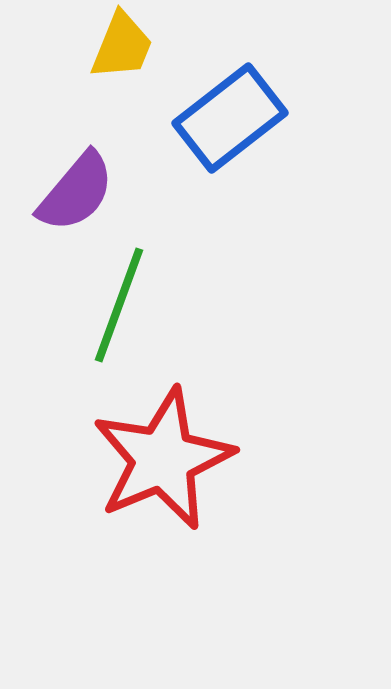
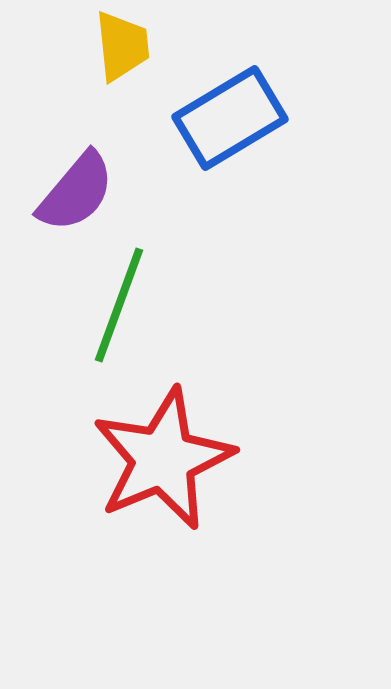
yellow trapezoid: rotated 28 degrees counterclockwise
blue rectangle: rotated 7 degrees clockwise
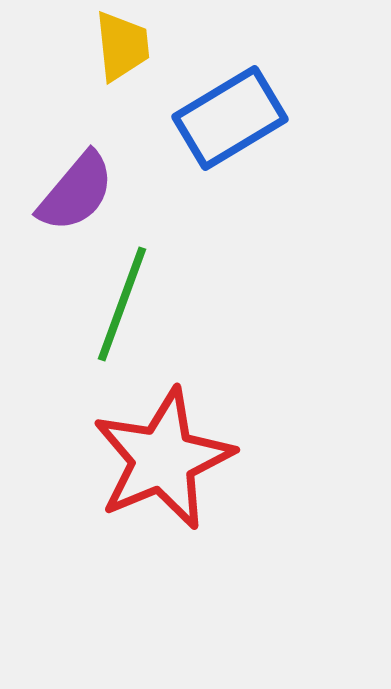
green line: moved 3 px right, 1 px up
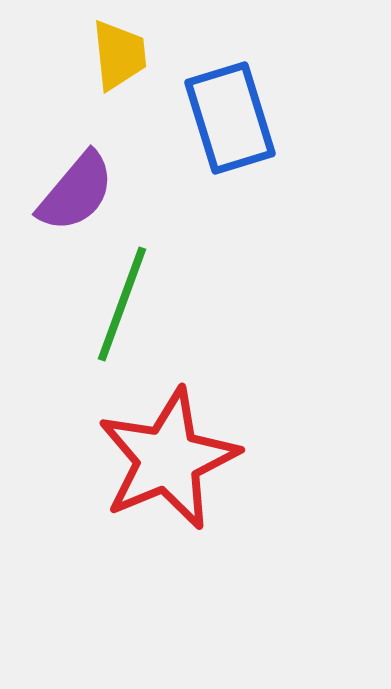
yellow trapezoid: moved 3 px left, 9 px down
blue rectangle: rotated 76 degrees counterclockwise
red star: moved 5 px right
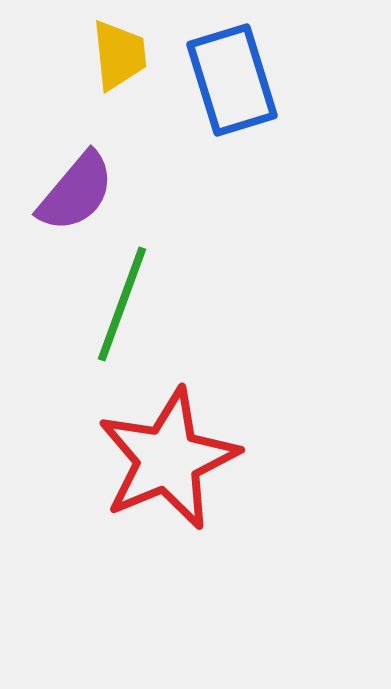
blue rectangle: moved 2 px right, 38 px up
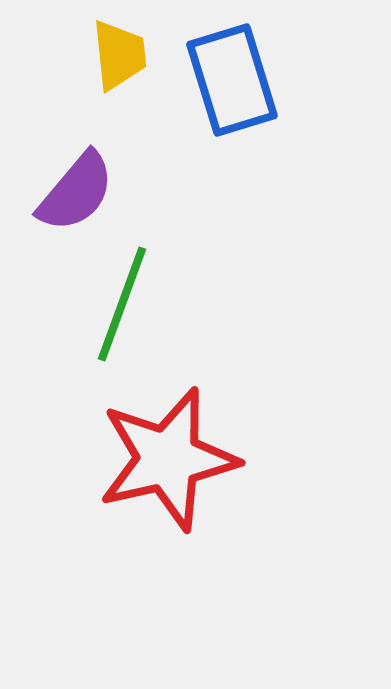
red star: rotated 10 degrees clockwise
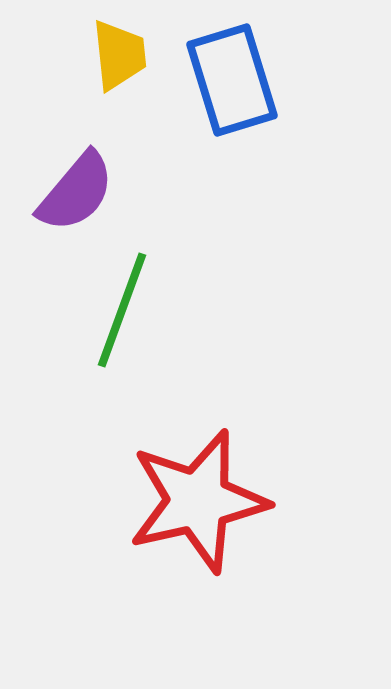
green line: moved 6 px down
red star: moved 30 px right, 42 px down
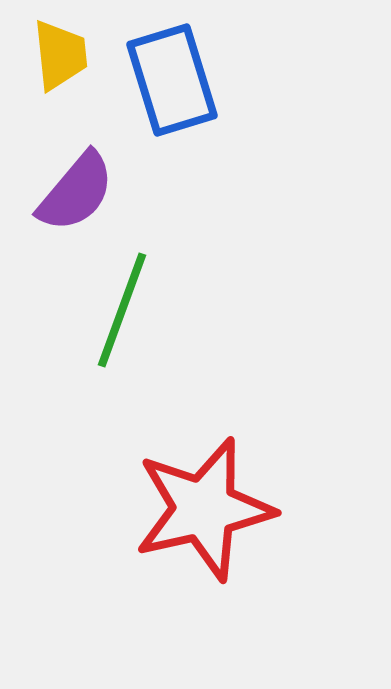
yellow trapezoid: moved 59 px left
blue rectangle: moved 60 px left
red star: moved 6 px right, 8 px down
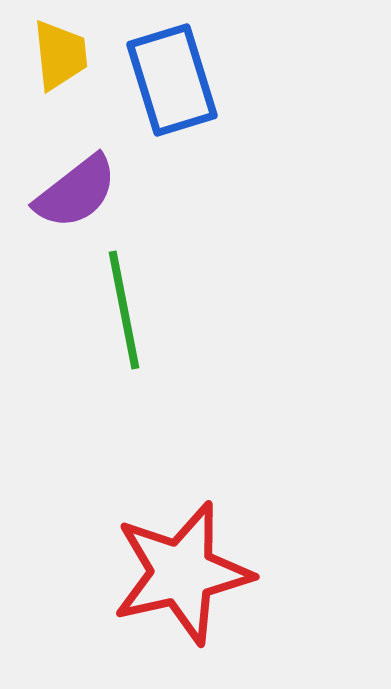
purple semicircle: rotated 12 degrees clockwise
green line: moved 2 px right; rotated 31 degrees counterclockwise
red star: moved 22 px left, 64 px down
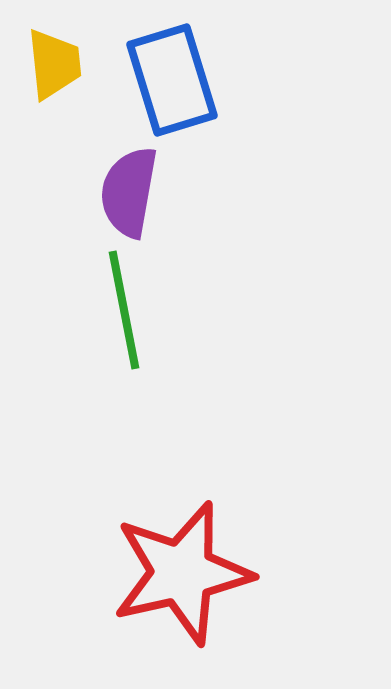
yellow trapezoid: moved 6 px left, 9 px down
purple semicircle: moved 53 px right; rotated 138 degrees clockwise
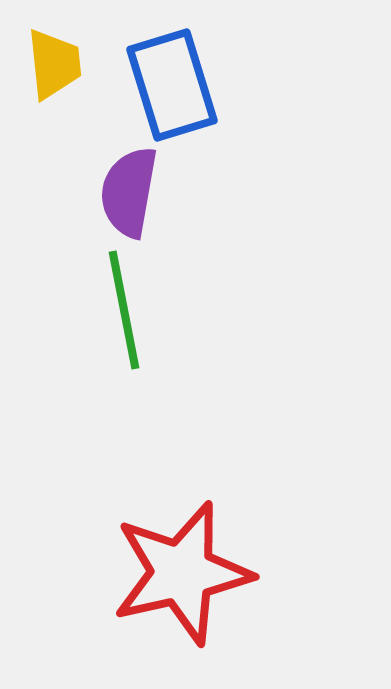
blue rectangle: moved 5 px down
